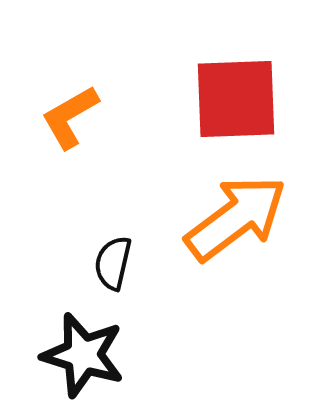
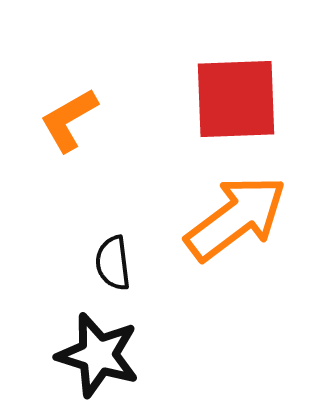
orange L-shape: moved 1 px left, 3 px down
black semicircle: rotated 20 degrees counterclockwise
black star: moved 15 px right
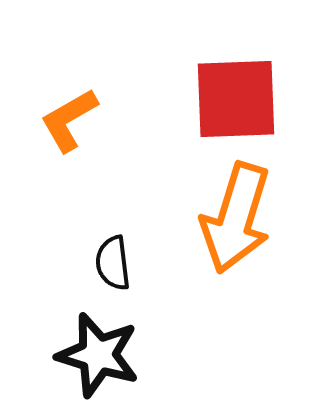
orange arrow: rotated 144 degrees clockwise
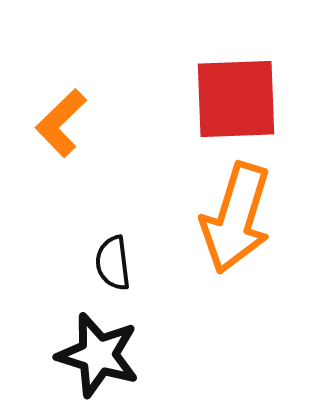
orange L-shape: moved 8 px left, 3 px down; rotated 14 degrees counterclockwise
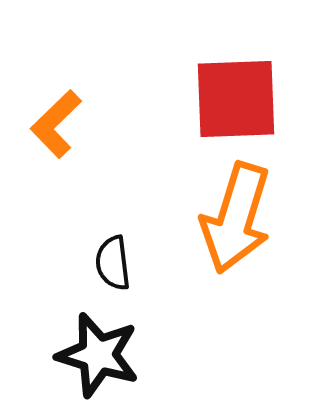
orange L-shape: moved 5 px left, 1 px down
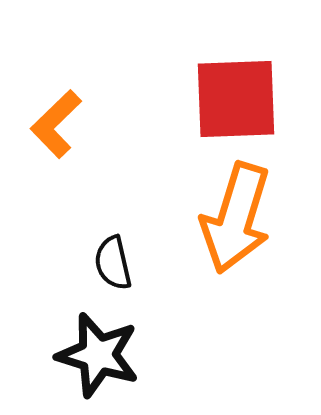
black semicircle: rotated 6 degrees counterclockwise
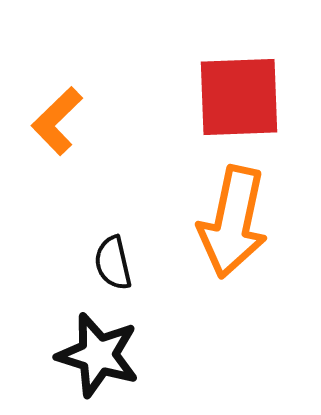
red square: moved 3 px right, 2 px up
orange L-shape: moved 1 px right, 3 px up
orange arrow: moved 3 px left, 4 px down; rotated 5 degrees counterclockwise
